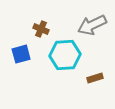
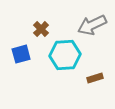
brown cross: rotated 21 degrees clockwise
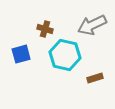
brown cross: moved 4 px right; rotated 28 degrees counterclockwise
cyan hexagon: rotated 16 degrees clockwise
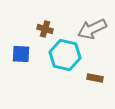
gray arrow: moved 4 px down
blue square: rotated 18 degrees clockwise
brown rectangle: rotated 28 degrees clockwise
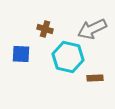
cyan hexagon: moved 3 px right, 2 px down
brown rectangle: rotated 14 degrees counterclockwise
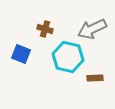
blue square: rotated 18 degrees clockwise
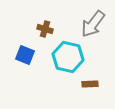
gray arrow: moved 1 px right, 5 px up; rotated 28 degrees counterclockwise
blue square: moved 4 px right, 1 px down
brown rectangle: moved 5 px left, 6 px down
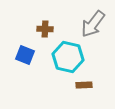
brown cross: rotated 14 degrees counterclockwise
brown rectangle: moved 6 px left, 1 px down
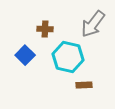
blue square: rotated 24 degrees clockwise
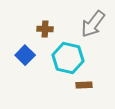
cyan hexagon: moved 1 px down
